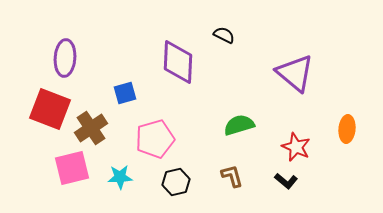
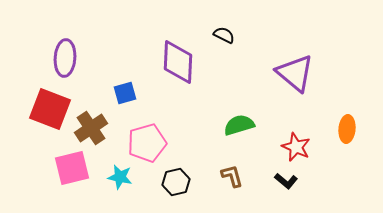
pink pentagon: moved 8 px left, 4 px down
cyan star: rotated 15 degrees clockwise
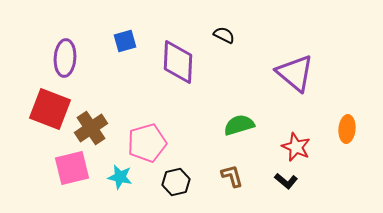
blue square: moved 52 px up
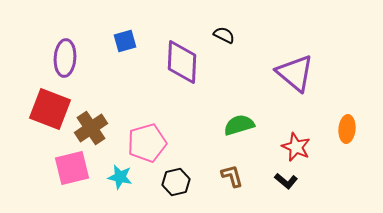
purple diamond: moved 4 px right
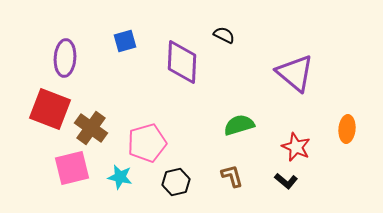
brown cross: rotated 20 degrees counterclockwise
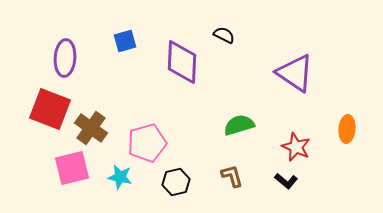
purple triangle: rotated 6 degrees counterclockwise
